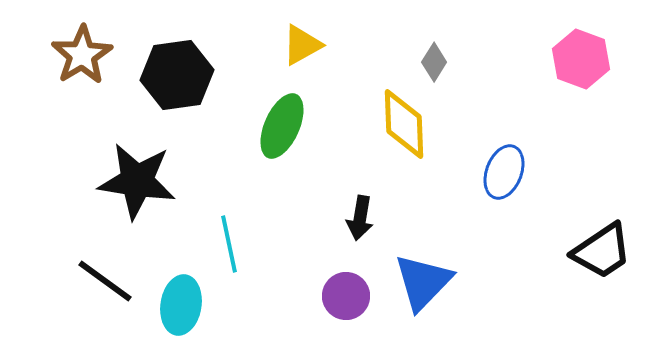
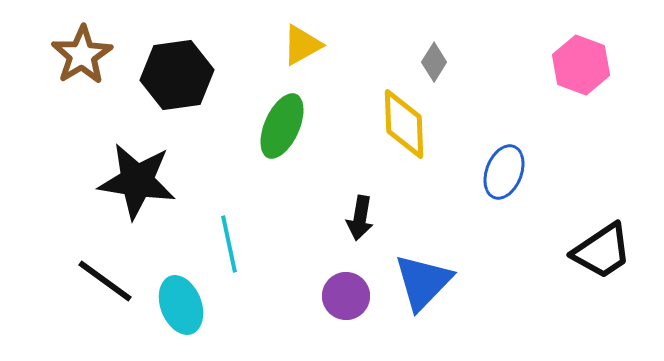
pink hexagon: moved 6 px down
cyan ellipse: rotated 30 degrees counterclockwise
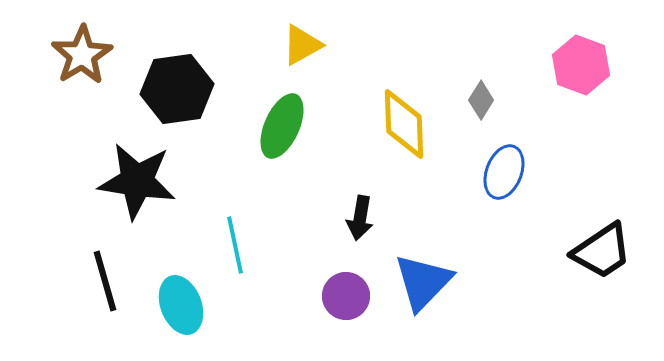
gray diamond: moved 47 px right, 38 px down
black hexagon: moved 14 px down
cyan line: moved 6 px right, 1 px down
black line: rotated 38 degrees clockwise
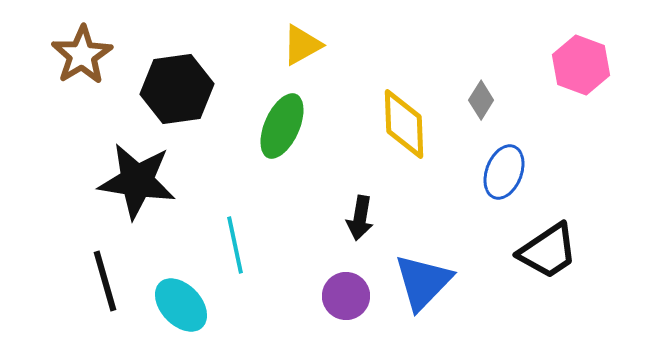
black trapezoid: moved 54 px left
cyan ellipse: rotated 22 degrees counterclockwise
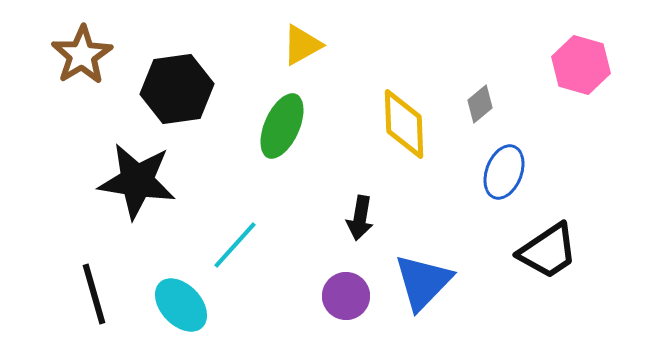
pink hexagon: rotated 4 degrees counterclockwise
gray diamond: moved 1 px left, 4 px down; rotated 18 degrees clockwise
cyan line: rotated 54 degrees clockwise
black line: moved 11 px left, 13 px down
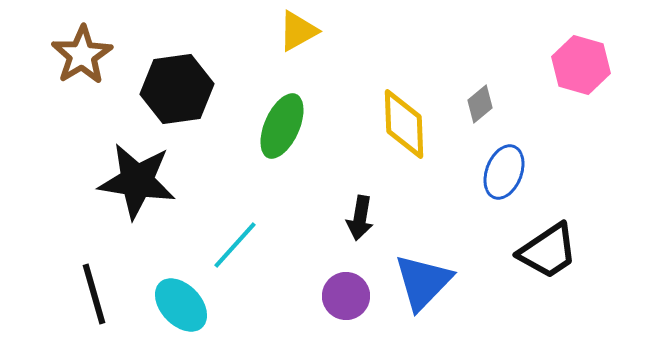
yellow triangle: moved 4 px left, 14 px up
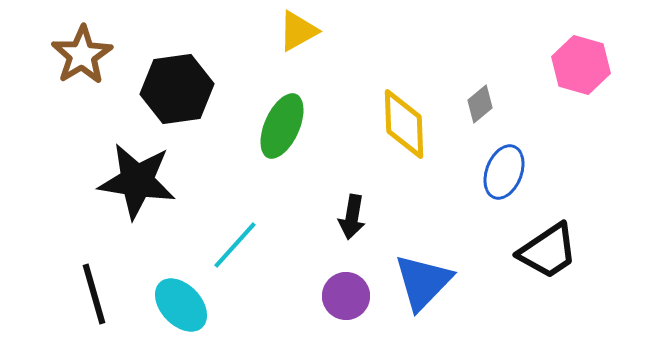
black arrow: moved 8 px left, 1 px up
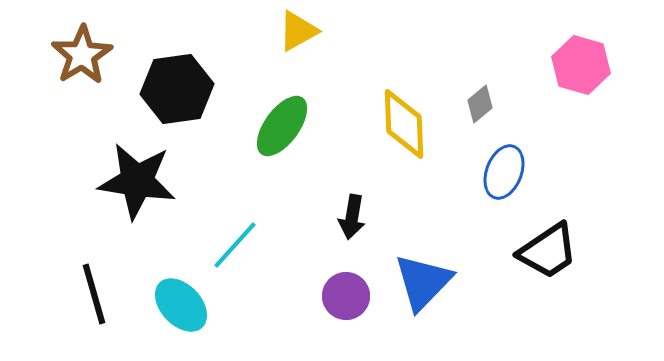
green ellipse: rotated 12 degrees clockwise
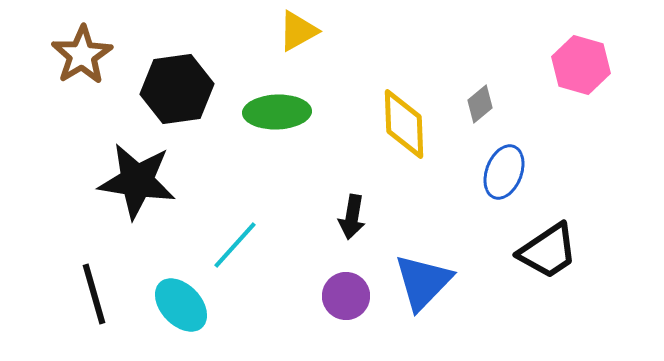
green ellipse: moved 5 px left, 14 px up; rotated 52 degrees clockwise
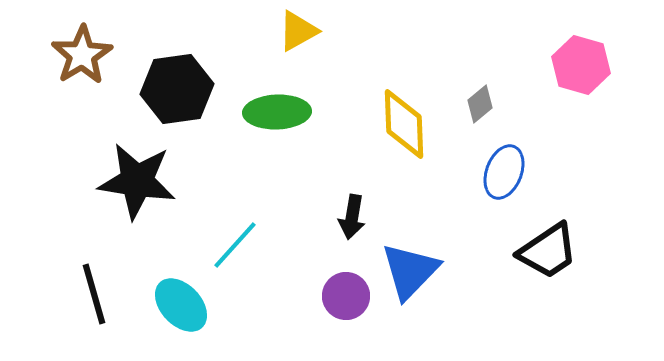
blue triangle: moved 13 px left, 11 px up
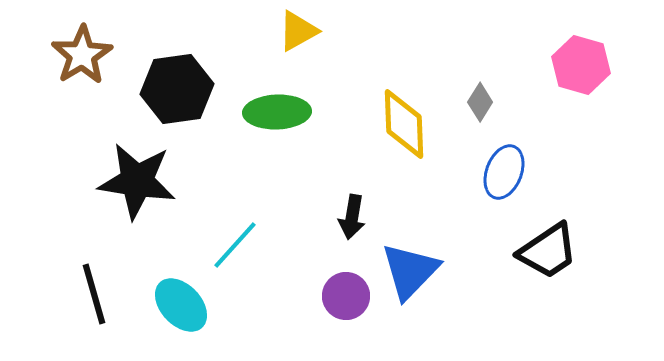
gray diamond: moved 2 px up; rotated 18 degrees counterclockwise
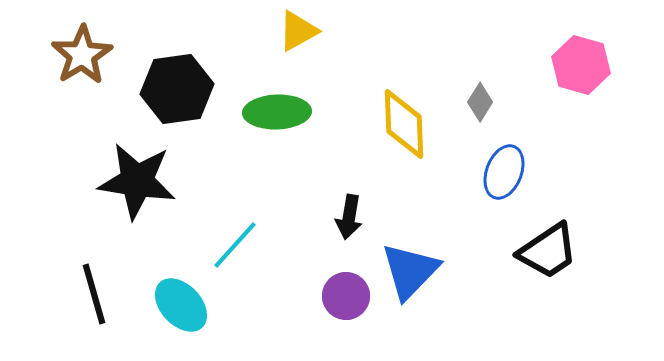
black arrow: moved 3 px left
